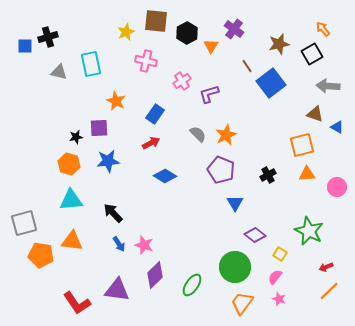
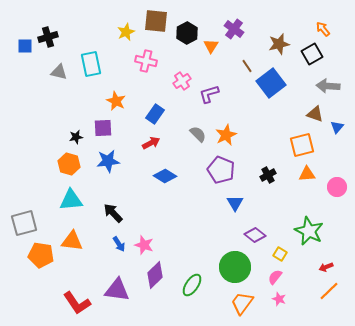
blue triangle at (337, 127): rotated 40 degrees clockwise
purple square at (99, 128): moved 4 px right
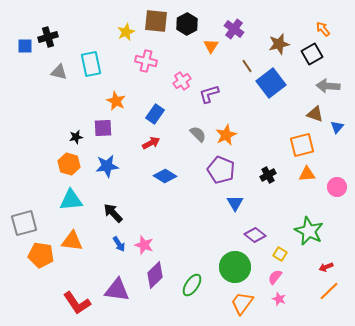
black hexagon at (187, 33): moved 9 px up
blue star at (108, 161): moved 1 px left, 5 px down
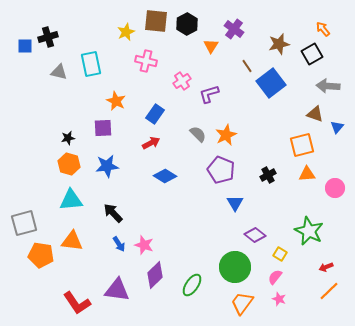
black star at (76, 137): moved 8 px left, 1 px down
pink circle at (337, 187): moved 2 px left, 1 px down
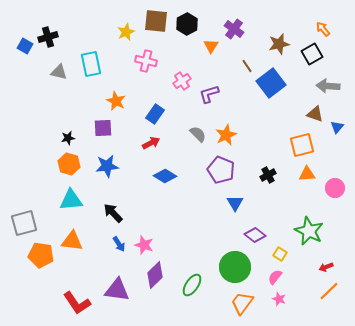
blue square at (25, 46): rotated 28 degrees clockwise
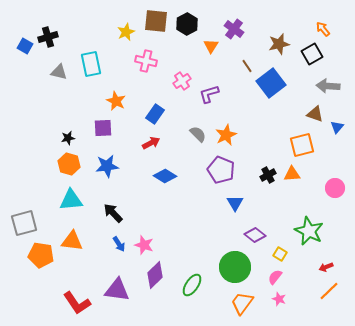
orange triangle at (307, 174): moved 15 px left
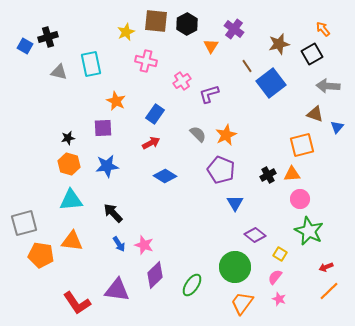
pink circle at (335, 188): moved 35 px left, 11 px down
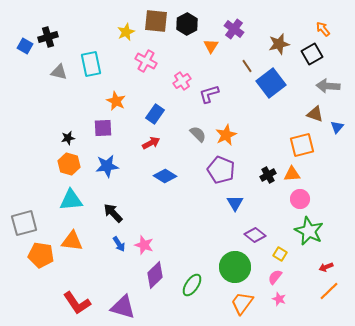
pink cross at (146, 61): rotated 15 degrees clockwise
purple triangle at (117, 290): moved 6 px right, 17 px down; rotated 8 degrees clockwise
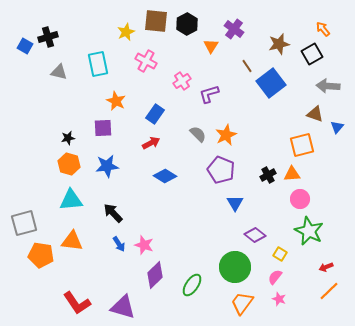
cyan rectangle at (91, 64): moved 7 px right
